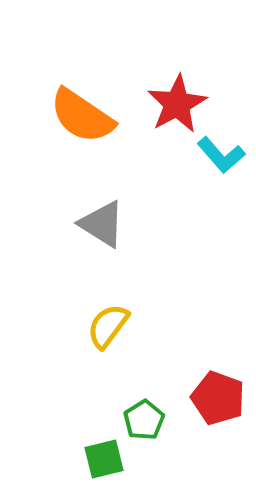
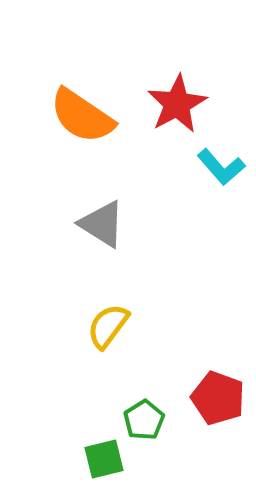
cyan L-shape: moved 12 px down
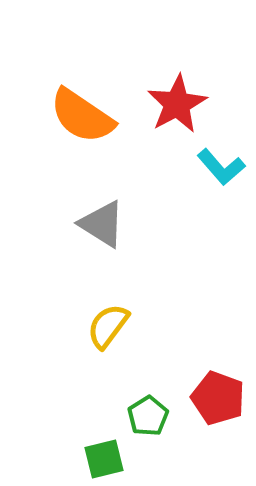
green pentagon: moved 4 px right, 4 px up
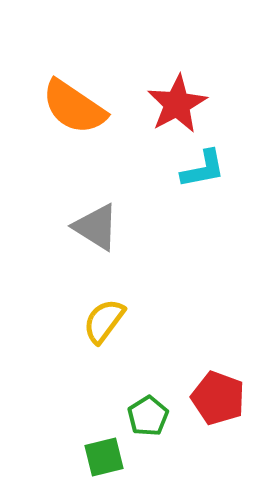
orange semicircle: moved 8 px left, 9 px up
cyan L-shape: moved 18 px left, 2 px down; rotated 60 degrees counterclockwise
gray triangle: moved 6 px left, 3 px down
yellow semicircle: moved 4 px left, 5 px up
green square: moved 2 px up
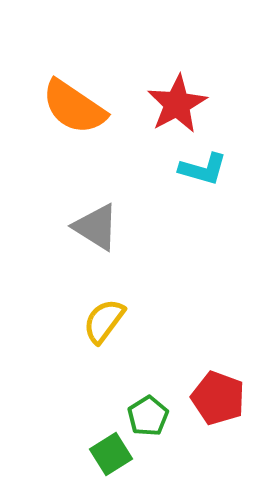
cyan L-shape: rotated 27 degrees clockwise
green square: moved 7 px right, 3 px up; rotated 18 degrees counterclockwise
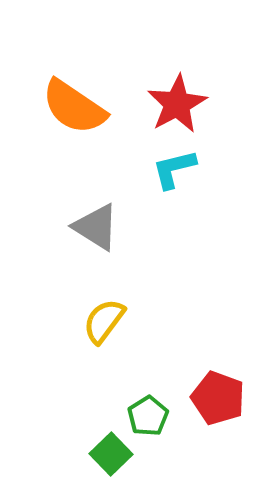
cyan L-shape: moved 29 px left; rotated 150 degrees clockwise
green square: rotated 12 degrees counterclockwise
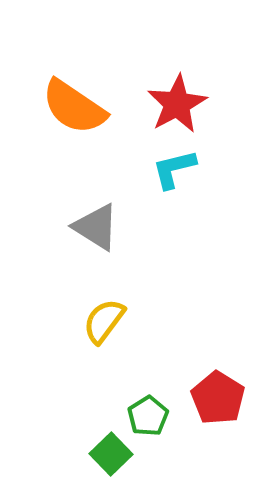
red pentagon: rotated 12 degrees clockwise
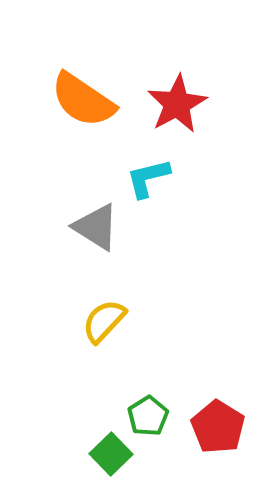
orange semicircle: moved 9 px right, 7 px up
cyan L-shape: moved 26 px left, 9 px down
yellow semicircle: rotated 6 degrees clockwise
red pentagon: moved 29 px down
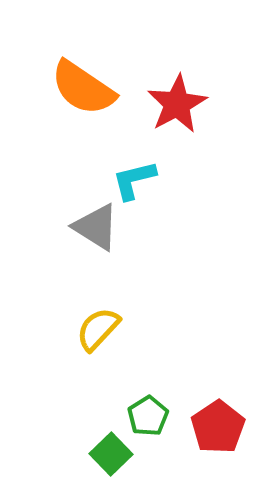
orange semicircle: moved 12 px up
cyan L-shape: moved 14 px left, 2 px down
yellow semicircle: moved 6 px left, 8 px down
red pentagon: rotated 6 degrees clockwise
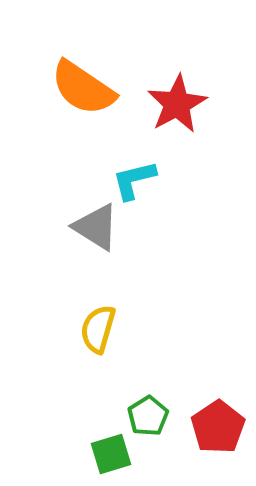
yellow semicircle: rotated 27 degrees counterclockwise
green square: rotated 27 degrees clockwise
